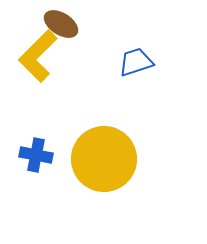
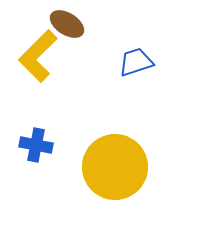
brown ellipse: moved 6 px right
blue cross: moved 10 px up
yellow circle: moved 11 px right, 8 px down
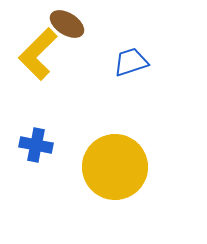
yellow L-shape: moved 2 px up
blue trapezoid: moved 5 px left
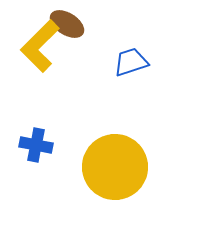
yellow L-shape: moved 2 px right, 8 px up
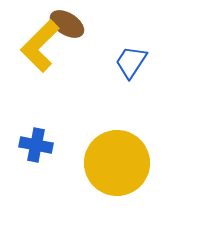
blue trapezoid: rotated 39 degrees counterclockwise
yellow circle: moved 2 px right, 4 px up
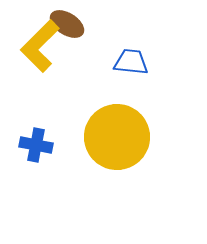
blue trapezoid: rotated 63 degrees clockwise
yellow circle: moved 26 px up
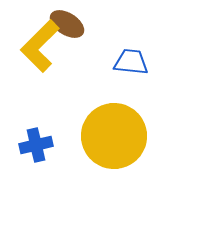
yellow circle: moved 3 px left, 1 px up
blue cross: rotated 24 degrees counterclockwise
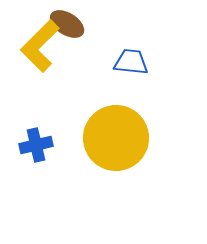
yellow circle: moved 2 px right, 2 px down
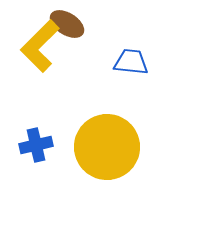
yellow circle: moved 9 px left, 9 px down
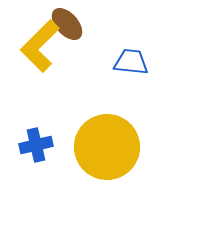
brown ellipse: rotated 16 degrees clockwise
